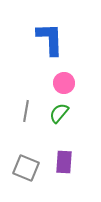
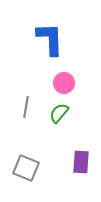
gray line: moved 4 px up
purple rectangle: moved 17 px right
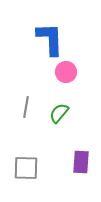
pink circle: moved 2 px right, 11 px up
gray square: rotated 20 degrees counterclockwise
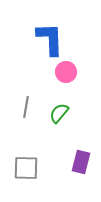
purple rectangle: rotated 10 degrees clockwise
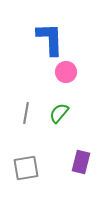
gray line: moved 6 px down
gray square: rotated 12 degrees counterclockwise
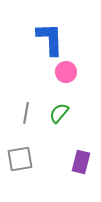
gray square: moved 6 px left, 9 px up
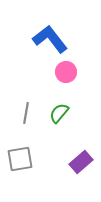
blue L-shape: rotated 36 degrees counterclockwise
purple rectangle: rotated 35 degrees clockwise
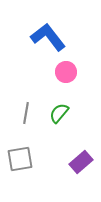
blue L-shape: moved 2 px left, 2 px up
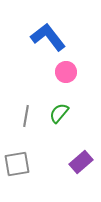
gray line: moved 3 px down
gray square: moved 3 px left, 5 px down
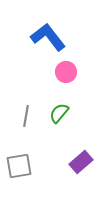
gray square: moved 2 px right, 2 px down
